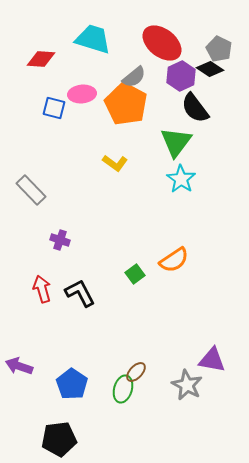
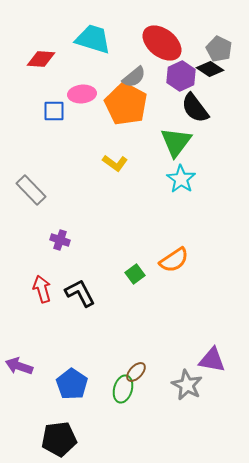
blue square: moved 3 px down; rotated 15 degrees counterclockwise
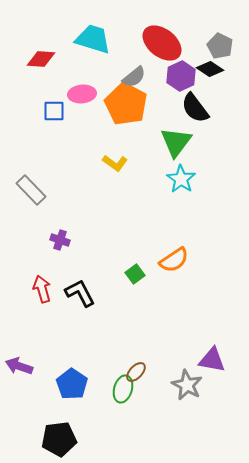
gray pentagon: moved 1 px right, 3 px up
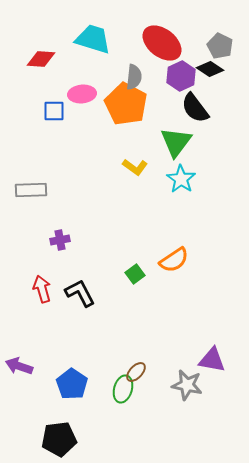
gray semicircle: rotated 45 degrees counterclockwise
yellow L-shape: moved 20 px right, 4 px down
gray rectangle: rotated 48 degrees counterclockwise
purple cross: rotated 30 degrees counterclockwise
gray star: rotated 16 degrees counterclockwise
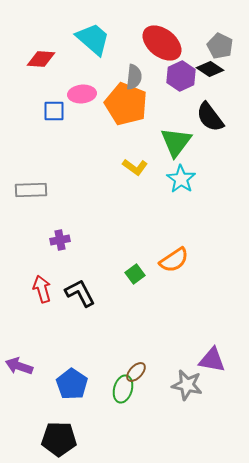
cyan trapezoid: rotated 24 degrees clockwise
orange pentagon: rotated 6 degrees counterclockwise
black semicircle: moved 15 px right, 9 px down
black pentagon: rotated 8 degrees clockwise
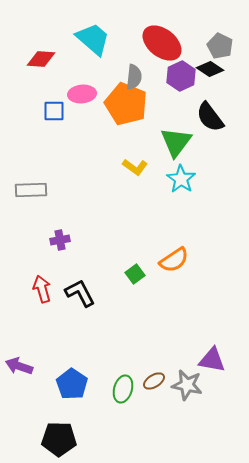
brown ellipse: moved 18 px right, 9 px down; rotated 15 degrees clockwise
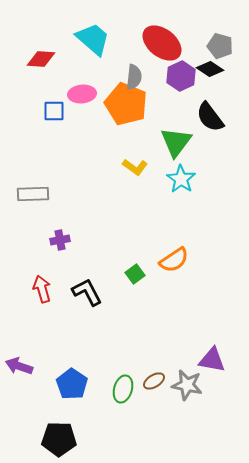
gray pentagon: rotated 10 degrees counterclockwise
gray rectangle: moved 2 px right, 4 px down
black L-shape: moved 7 px right, 1 px up
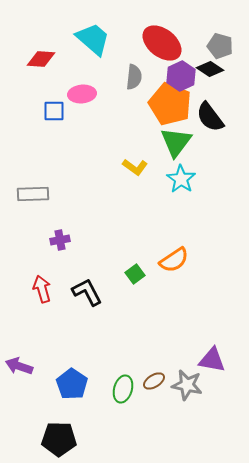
orange pentagon: moved 44 px right
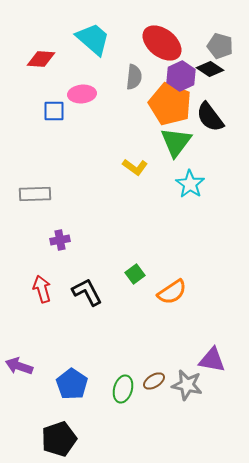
cyan star: moved 9 px right, 5 px down
gray rectangle: moved 2 px right
orange semicircle: moved 2 px left, 32 px down
black pentagon: rotated 20 degrees counterclockwise
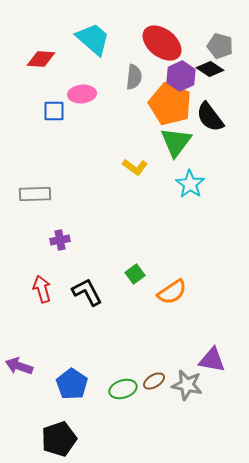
green ellipse: rotated 56 degrees clockwise
